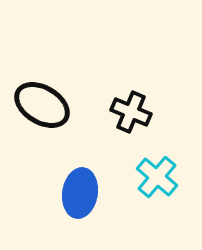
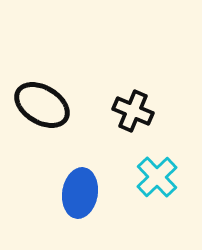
black cross: moved 2 px right, 1 px up
cyan cross: rotated 6 degrees clockwise
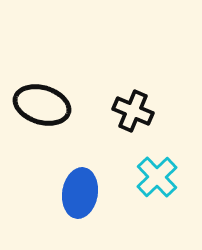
black ellipse: rotated 14 degrees counterclockwise
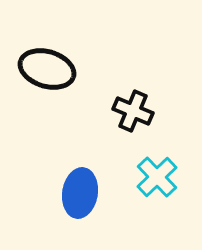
black ellipse: moved 5 px right, 36 px up
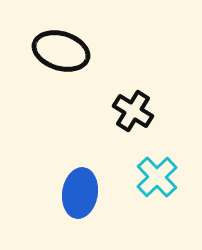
black ellipse: moved 14 px right, 18 px up
black cross: rotated 9 degrees clockwise
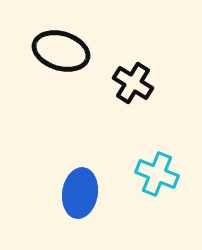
black cross: moved 28 px up
cyan cross: moved 3 px up; rotated 24 degrees counterclockwise
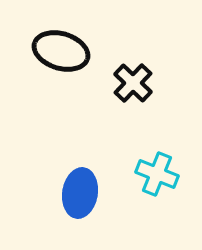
black cross: rotated 12 degrees clockwise
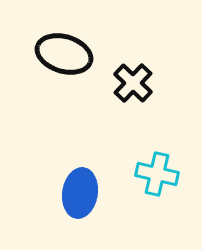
black ellipse: moved 3 px right, 3 px down
cyan cross: rotated 9 degrees counterclockwise
